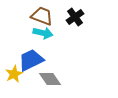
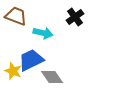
brown trapezoid: moved 26 px left
yellow star: moved 1 px left, 3 px up; rotated 24 degrees counterclockwise
gray diamond: moved 2 px right, 2 px up
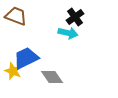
cyan arrow: moved 25 px right
blue trapezoid: moved 5 px left, 2 px up
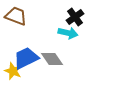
gray diamond: moved 18 px up
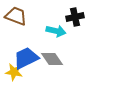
black cross: rotated 24 degrees clockwise
cyan arrow: moved 12 px left, 2 px up
yellow star: moved 1 px right, 1 px down; rotated 12 degrees counterclockwise
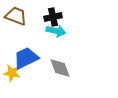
black cross: moved 22 px left
gray diamond: moved 8 px right, 9 px down; rotated 15 degrees clockwise
yellow star: moved 2 px left, 1 px down
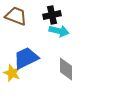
black cross: moved 1 px left, 2 px up
cyan arrow: moved 3 px right
gray diamond: moved 6 px right, 1 px down; rotated 20 degrees clockwise
yellow star: rotated 12 degrees clockwise
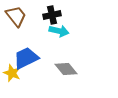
brown trapezoid: rotated 30 degrees clockwise
gray diamond: rotated 40 degrees counterclockwise
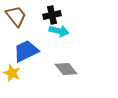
blue trapezoid: moved 7 px up
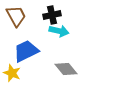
brown trapezoid: rotated 10 degrees clockwise
